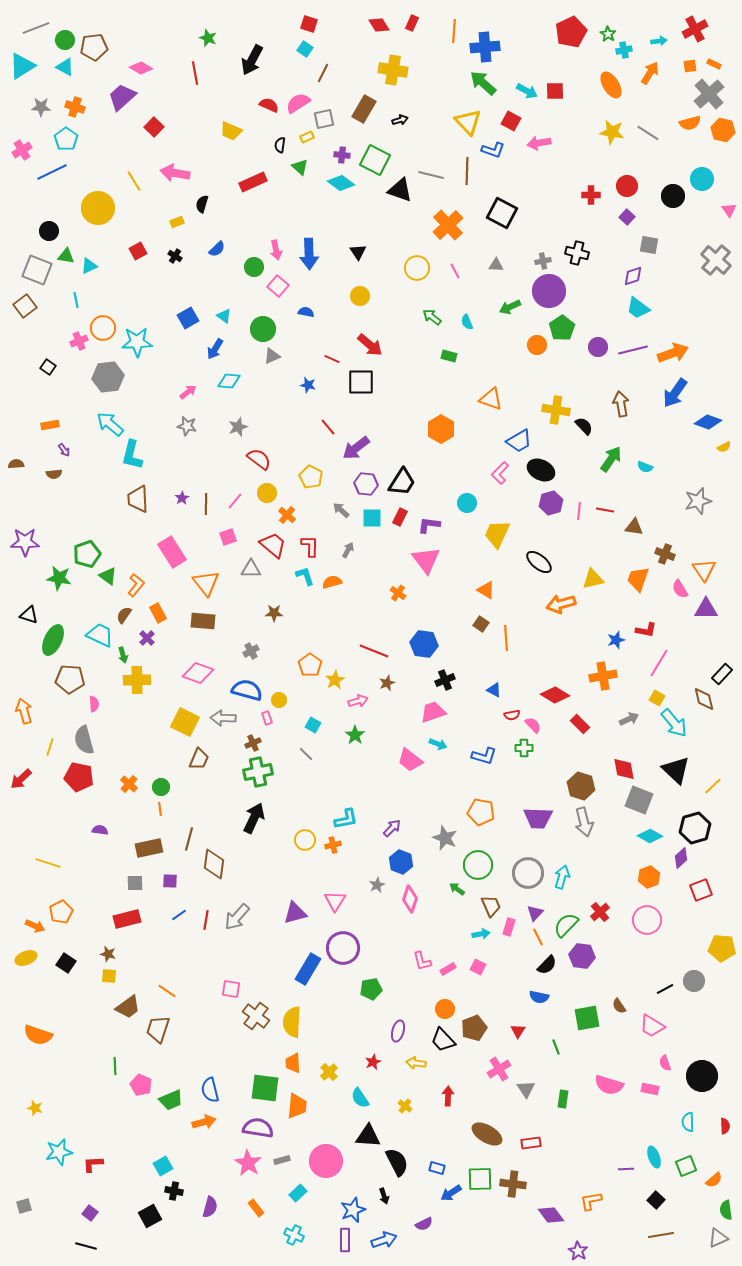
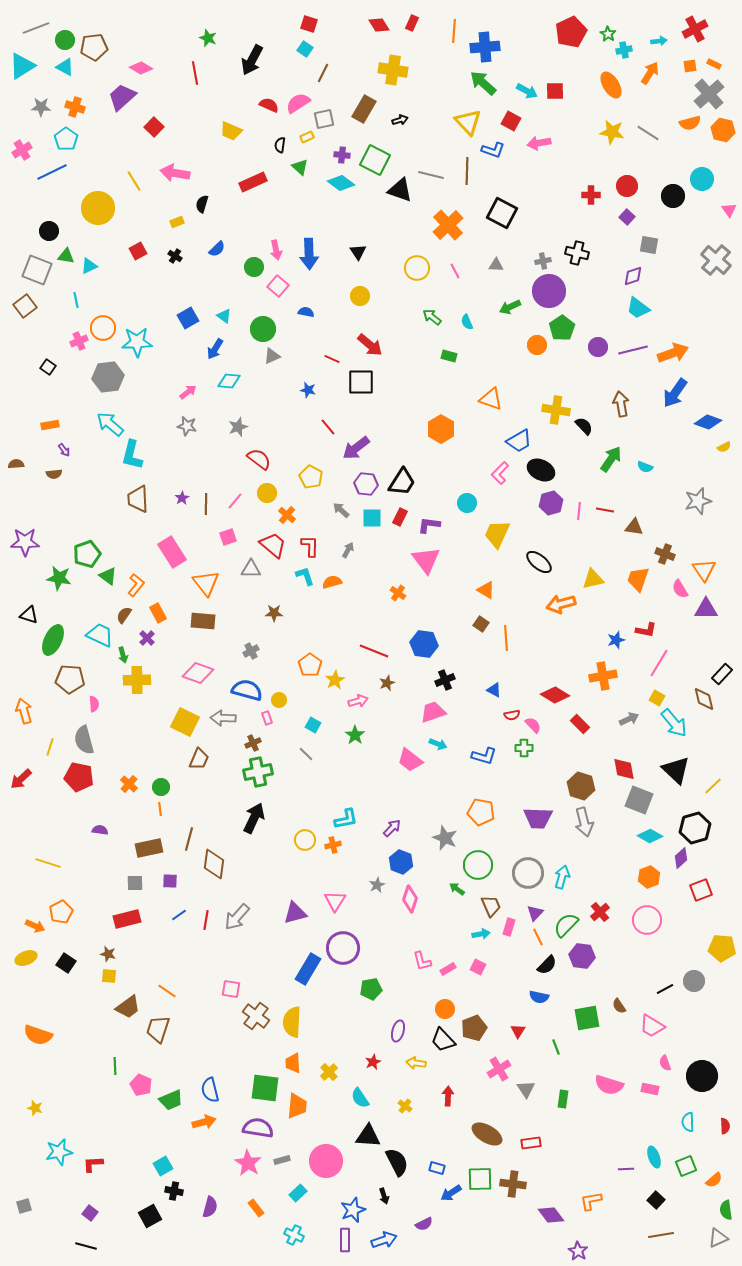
blue star at (308, 385): moved 5 px down
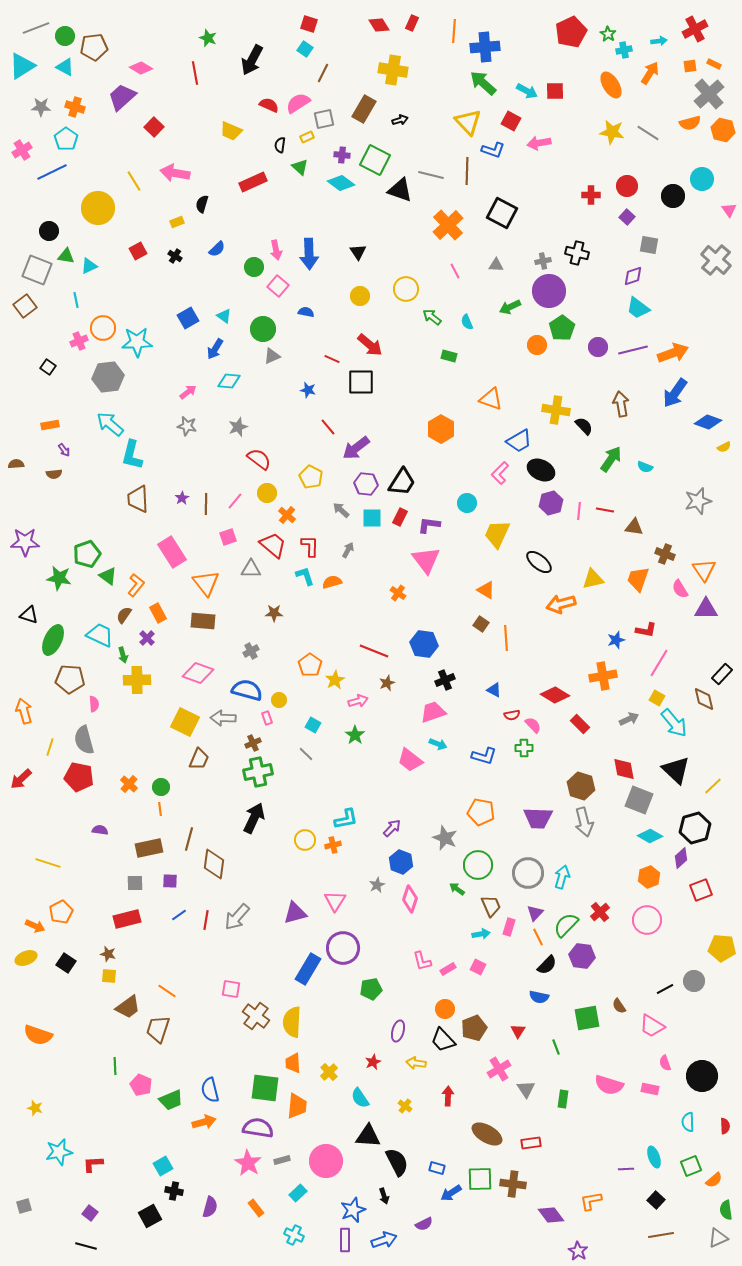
green circle at (65, 40): moved 4 px up
yellow circle at (417, 268): moved 11 px left, 21 px down
green square at (686, 1166): moved 5 px right
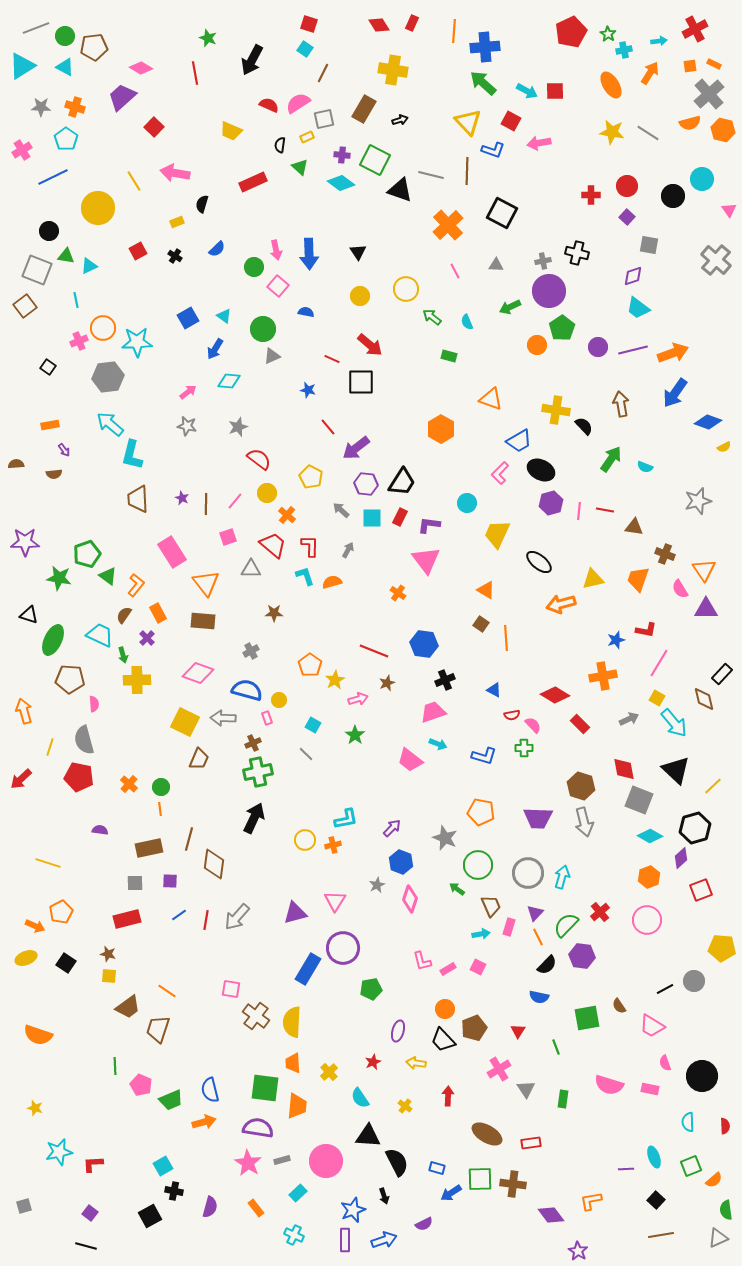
blue line at (52, 172): moved 1 px right, 5 px down
purple star at (182, 498): rotated 16 degrees counterclockwise
pink arrow at (358, 701): moved 2 px up
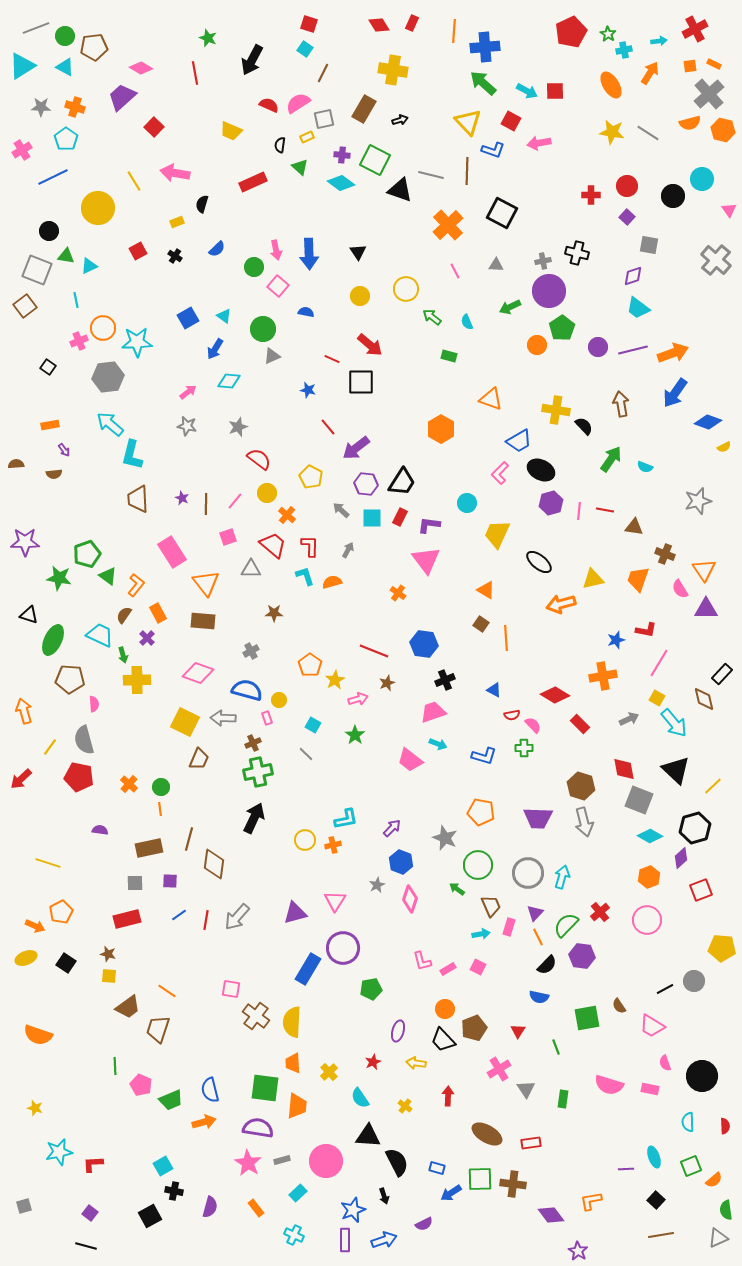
yellow line at (50, 747): rotated 18 degrees clockwise
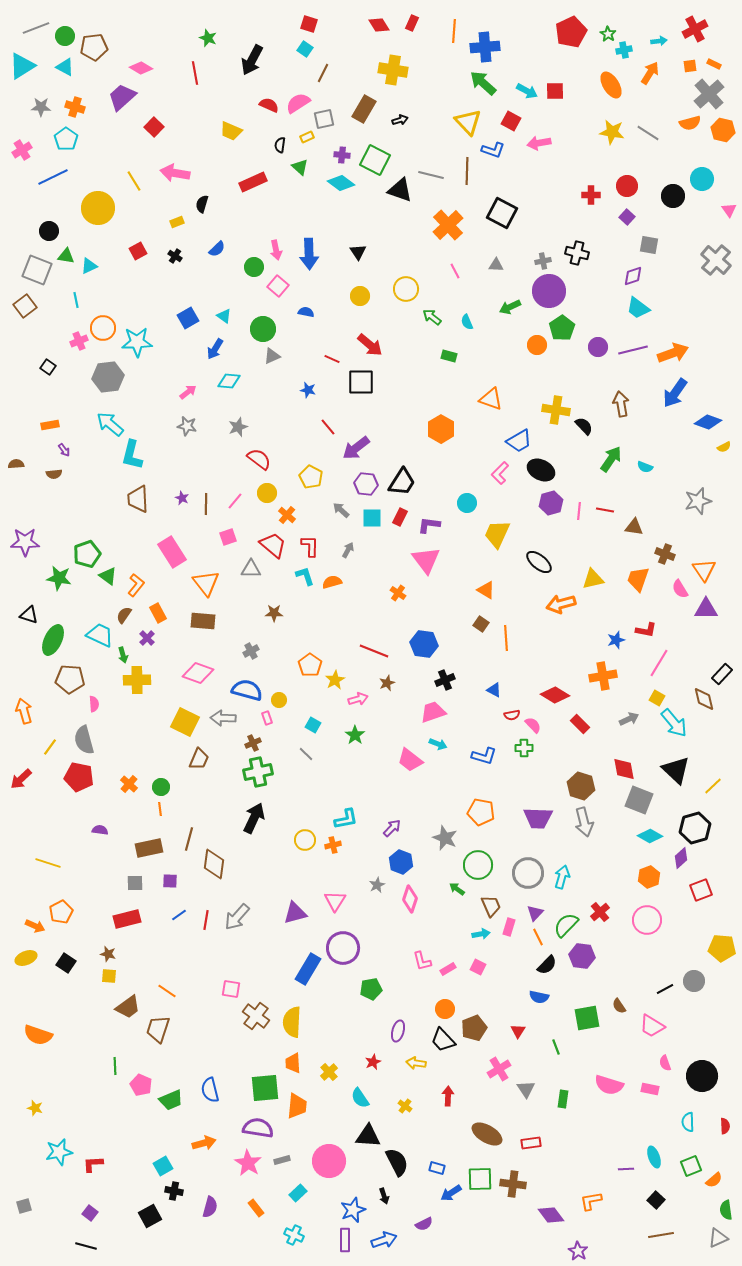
green square at (265, 1088): rotated 12 degrees counterclockwise
orange arrow at (204, 1122): moved 21 px down
pink circle at (326, 1161): moved 3 px right
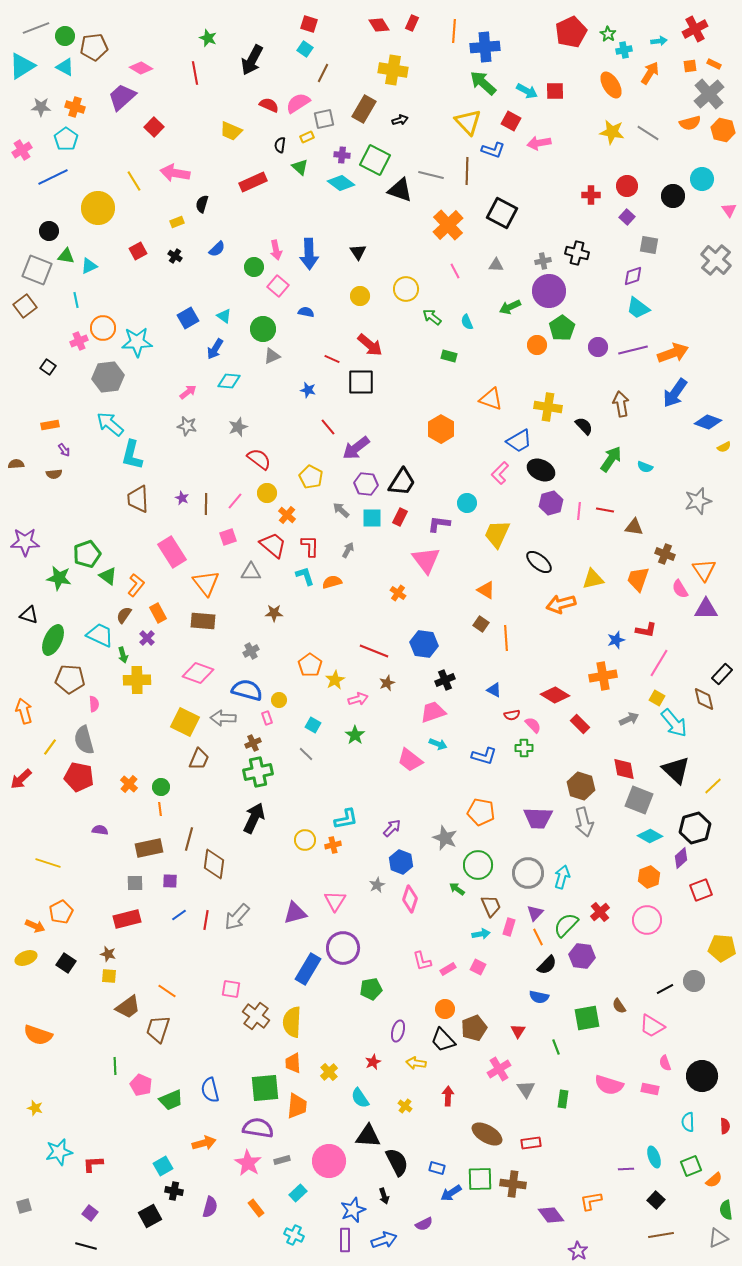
yellow cross at (556, 410): moved 8 px left, 3 px up
purple L-shape at (429, 525): moved 10 px right, 1 px up
gray triangle at (251, 569): moved 3 px down
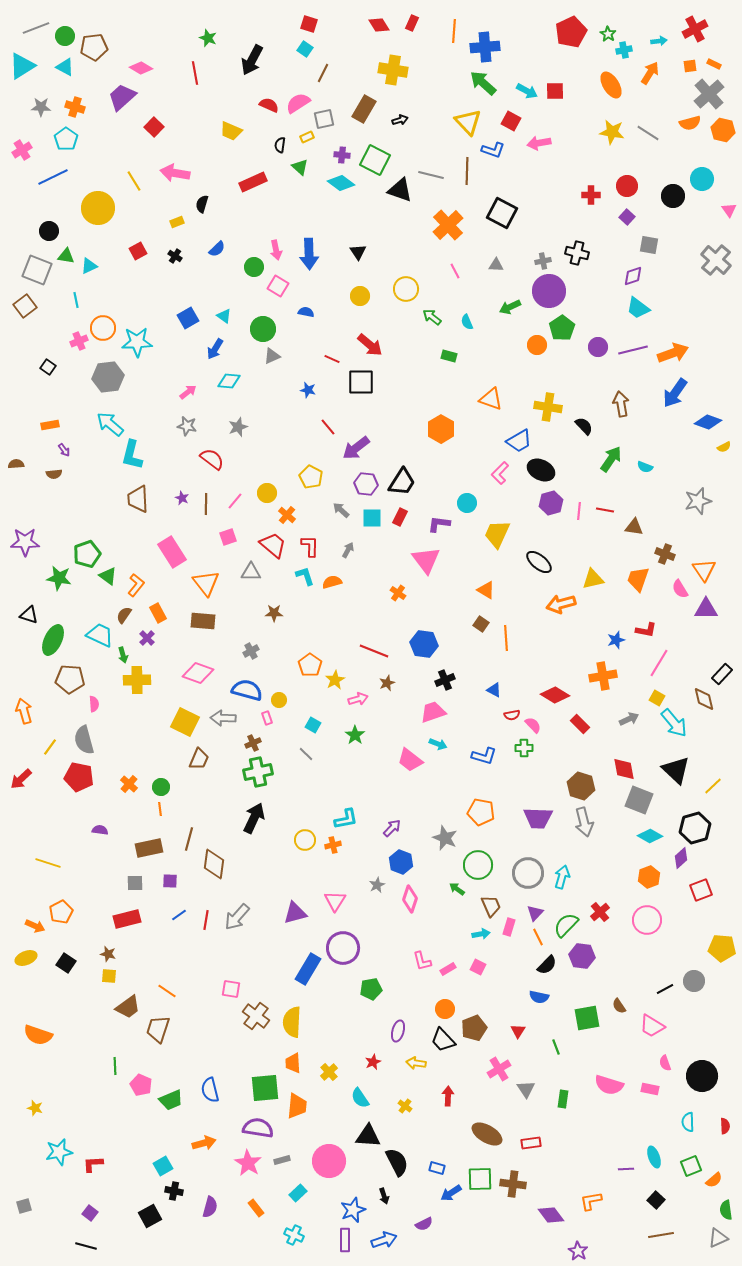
pink square at (278, 286): rotated 10 degrees counterclockwise
red semicircle at (259, 459): moved 47 px left
